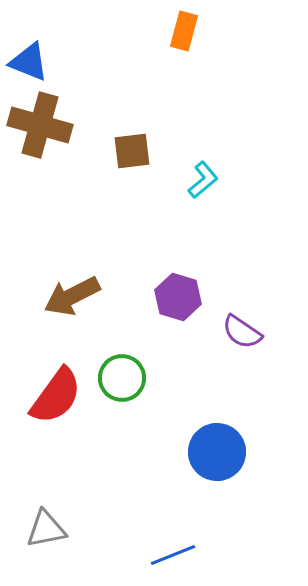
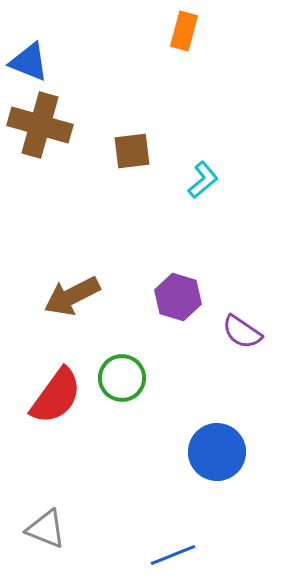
gray triangle: rotated 33 degrees clockwise
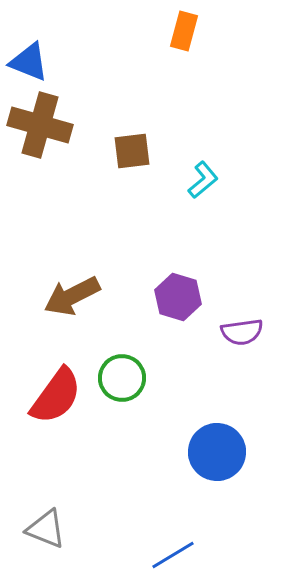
purple semicircle: rotated 42 degrees counterclockwise
blue line: rotated 9 degrees counterclockwise
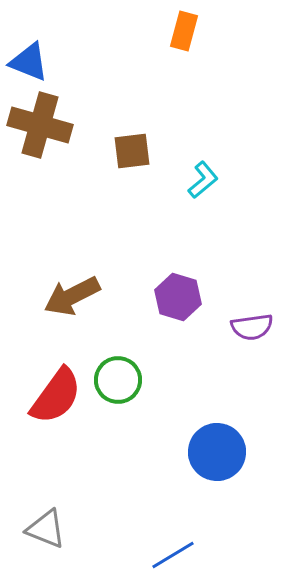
purple semicircle: moved 10 px right, 5 px up
green circle: moved 4 px left, 2 px down
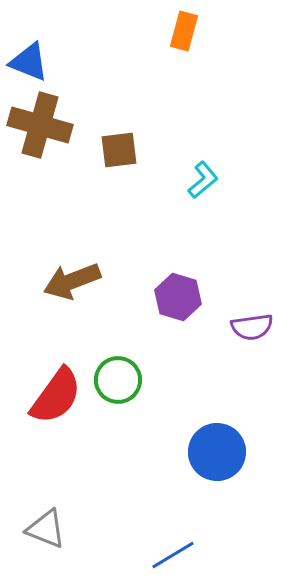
brown square: moved 13 px left, 1 px up
brown arrow: moved 15 px up; rotated 6 degrees clockwise
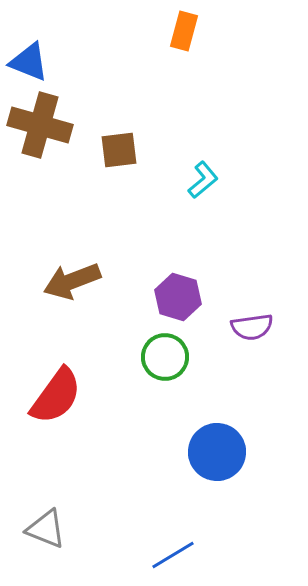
green circle: moved 47 px right, 23 px up
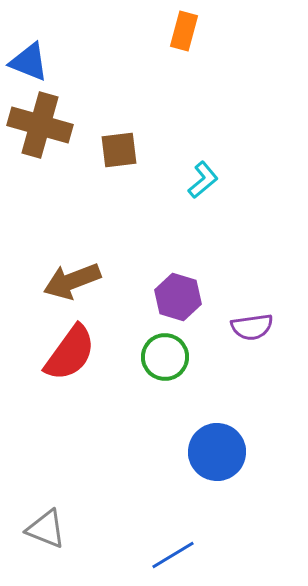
red semicircle: moved 14 px right, 43 px up
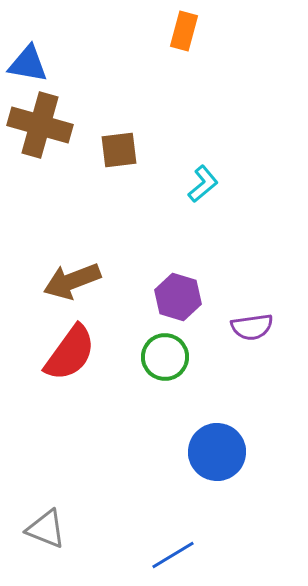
blue triangle: moved 1 px left, 2 px down; rotated 12 degrees counterclockwise
cyan L-shape: moved 4 px down
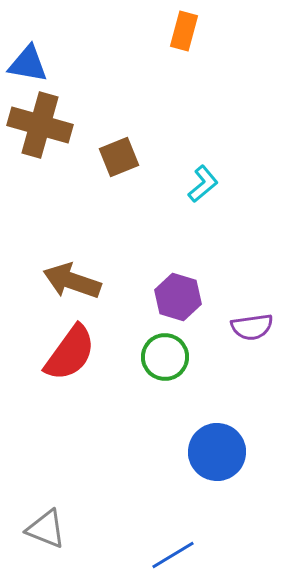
brown square: moved 7 px down; rotated 15 degrees counterclockwise
brown arrow: rotated 40 degrees clockwise
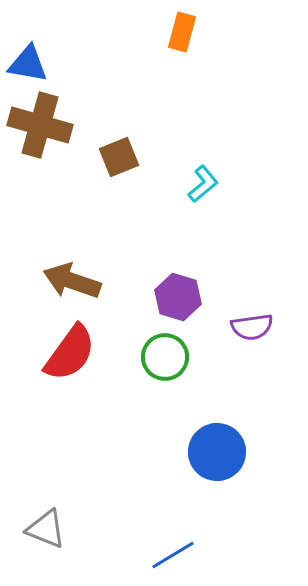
orange rectangle: moved 2 px left, 1 px down
